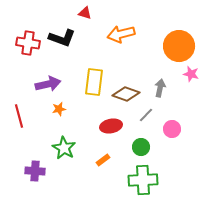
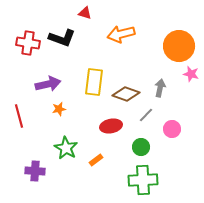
green star: moved 2 px right
orange rectangle: moved 7 px left
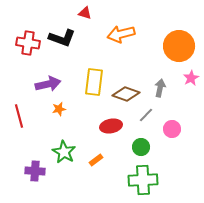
pink star: moved 4 px down; rotated 28 degrees clockwise
green star: moved 2 px left, 4 px down
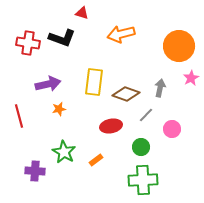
red triangle: moved 3 px left
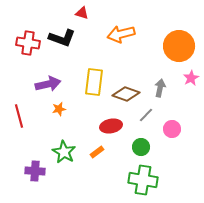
orange rectangle: moved 1 px right, 8 px up
green cross: rotated 12 degrees clockwise
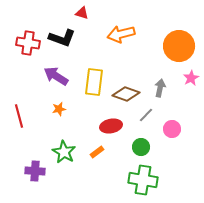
purple arrow: moved 8 px right, 8 px up; rotated 135 degrees counterclockwise
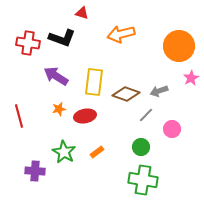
gray arrow: moved 1 px left, 3 px down; rotated 120 degrees counterclockwise
red ellipse: moved 26 px left, 10 px up
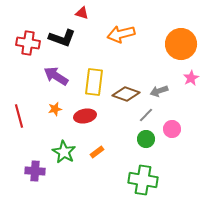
orange circle: moved 2 px right, 2 px up
orange star: moved 4 px left
green circle: moved 5 px right, 8 px up
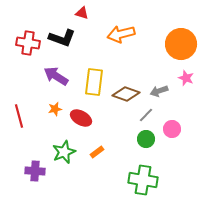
pink star: moved 5 px left; rotated 21 degrees counterclockwise
red ellipse: moved 4 px left, 2 px down; rotated 40 degrees clockwise
green star: rotated 20 degrees clockwise
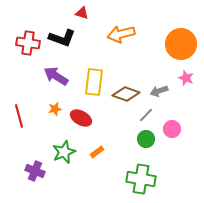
purple cross: rotated 18 degrees clockwise
green cross: moved 2 px left, 1 px up
